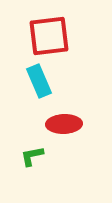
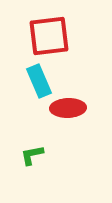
red ellipse: moved 4 px right, 16 px up
green L-shape: moved 1 px up
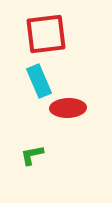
red square: moved 3 px left, 2 px up
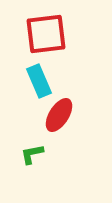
red ellipse: moved 9 px left, 7 px down; rotated 56 degrees counterclockwise
green L-shape: moved 1 px up
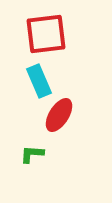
green L-shape: rotated 15 degrees clockwise
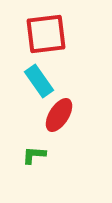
cyan rectangle: rotated 12 degrees counterclockwise
green L-shape: moved 2 px right, 1 px down
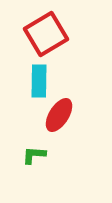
red square: rotated 24 degrees counterclockwise
cyan rectangle: rotated 36 degrees clockwise
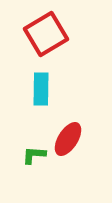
cyan rectangle: moved 2 px right, 8 px down
red ellipse: moved 9 px right, 24 px down
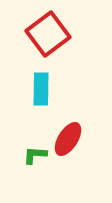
red square: moved 2 px right; rotated 6 degrees counterclockwise
green L-shape: moved 1 px right
